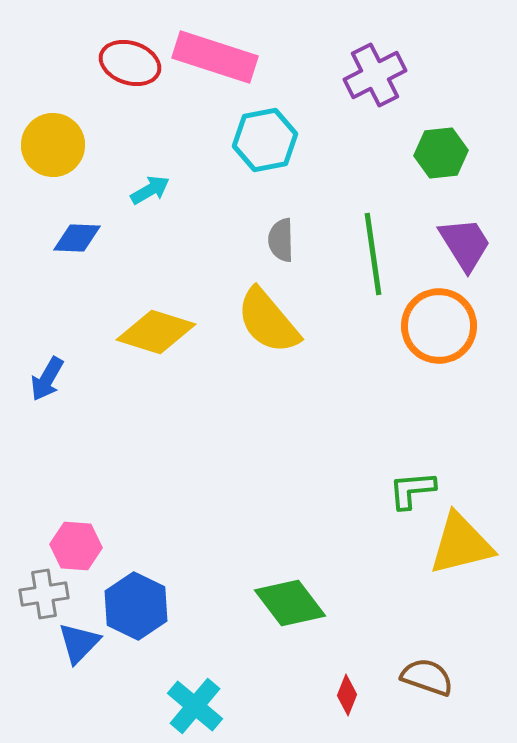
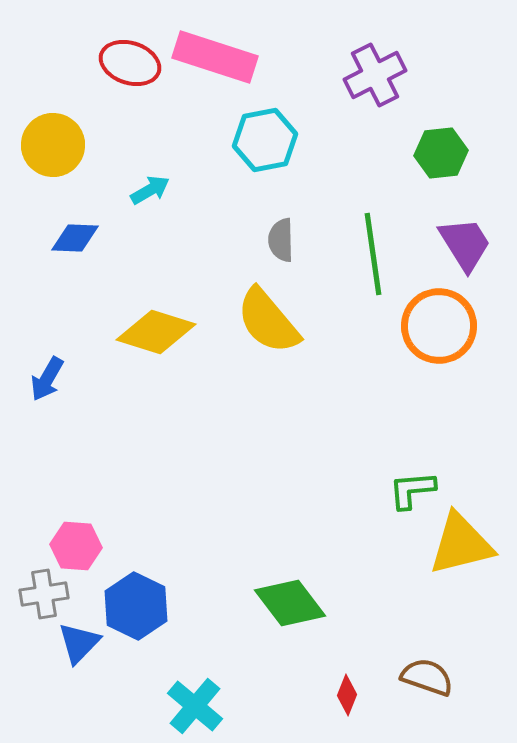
blue diamond: moved 2 px left
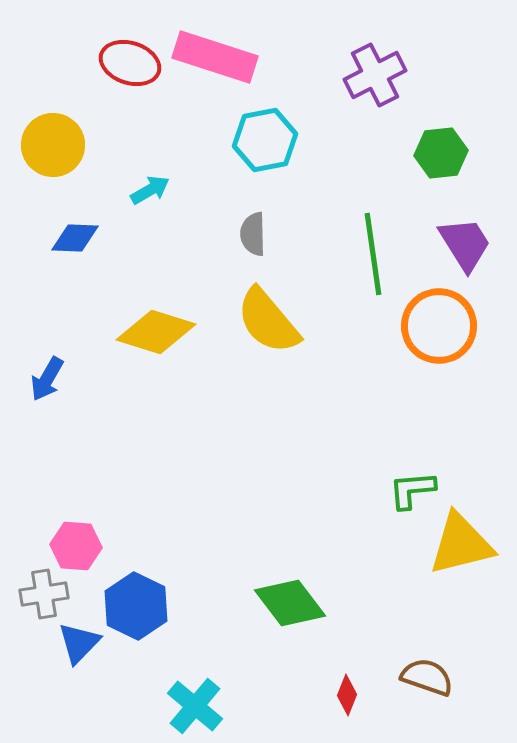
gray semicircle: moved 28 px left, 6 px up
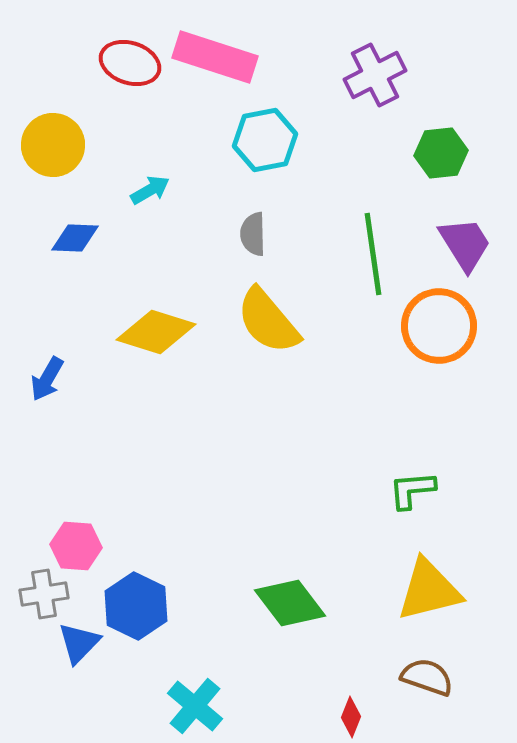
yellow triangle: moved 32 px left, 46 px down
red diamond: moved 4 px right, 22 px down
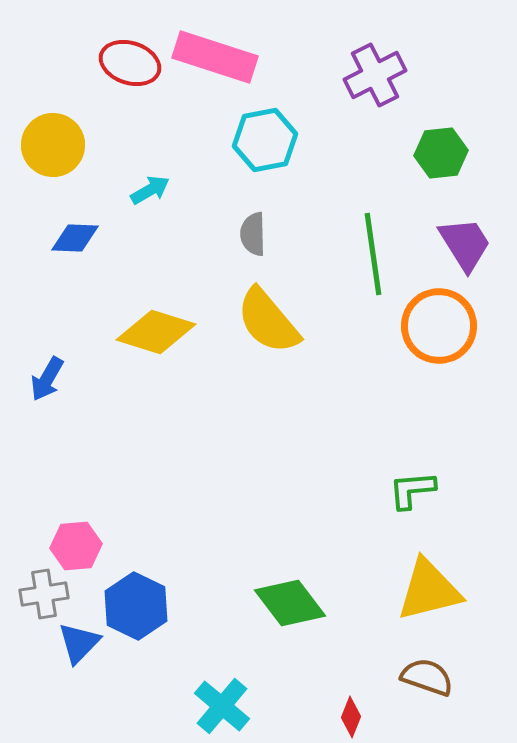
pink hexagon: rotated 9 degrees counterclockwise
cyan cross: moved 27 px right
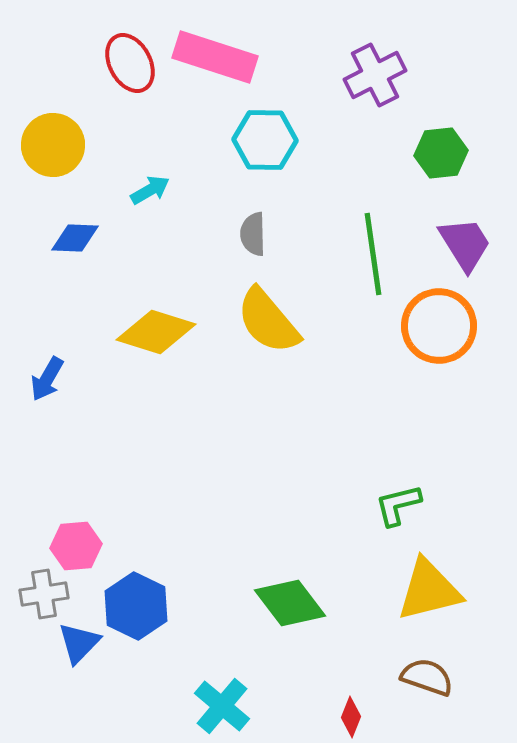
red ellipse: rotated 44 degrees clockwise
cyan hexagon: rotated 12 degrees clockwise
green L-shape: moved 14 px left, 15 px down; rotated 9 degrees counterclockwise
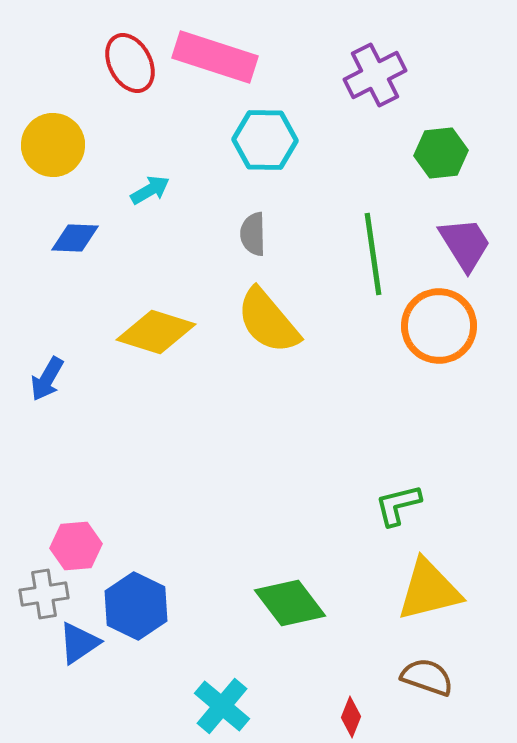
blue triangle: rotated 12 degrees clockwise
